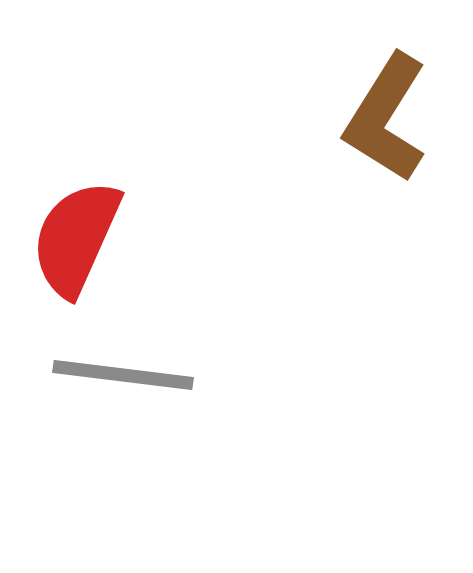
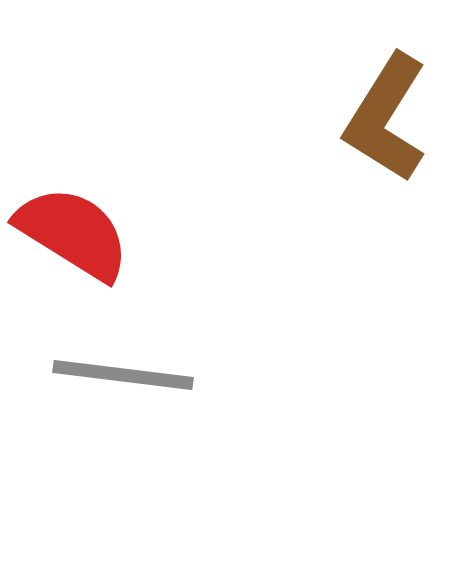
red semicircle: moved 3 px left, 5 px up; rotated 98 degrees clockwise
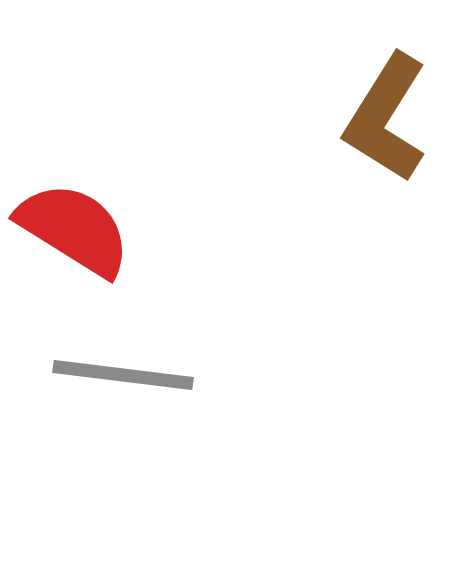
red semicircle: moved 1 px right, 4 px up
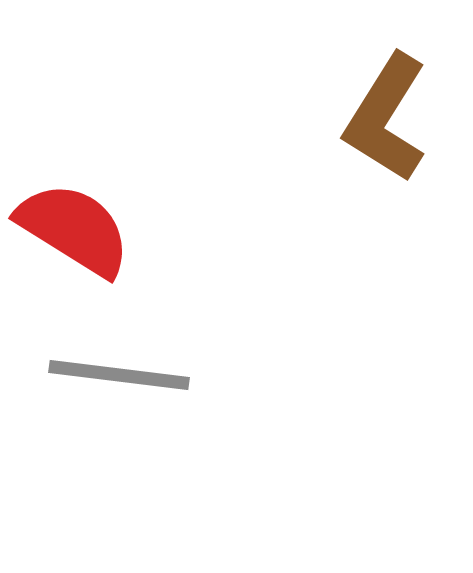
gray line: moved 4 px left
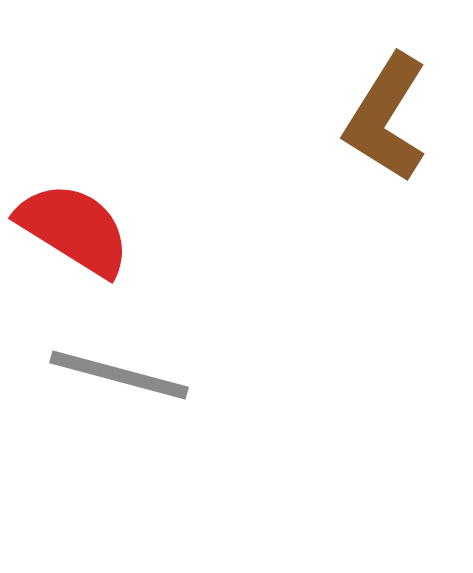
gray line: rotated 8 degrees clockwise
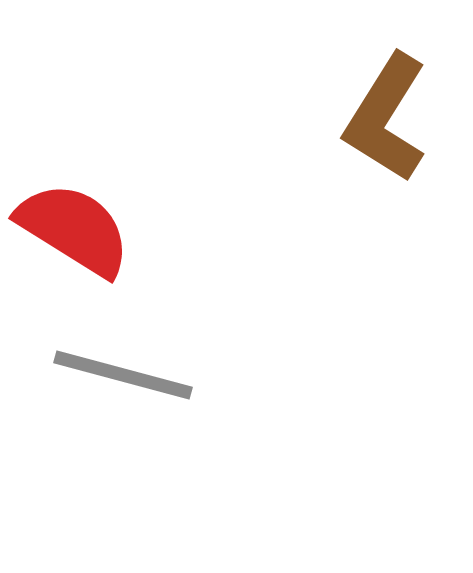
gray line: moved 4 px right
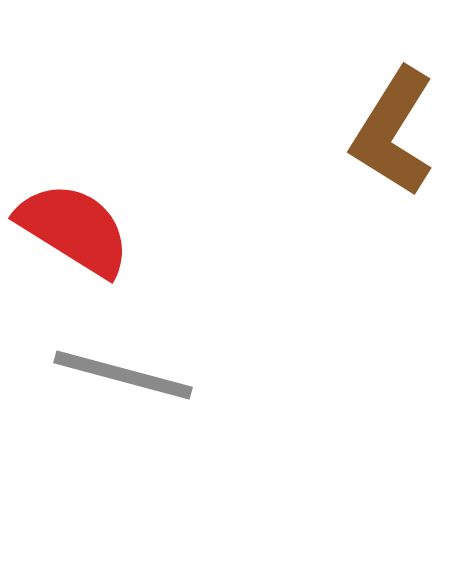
brown L-shape: moved 7 px right, 14 px down
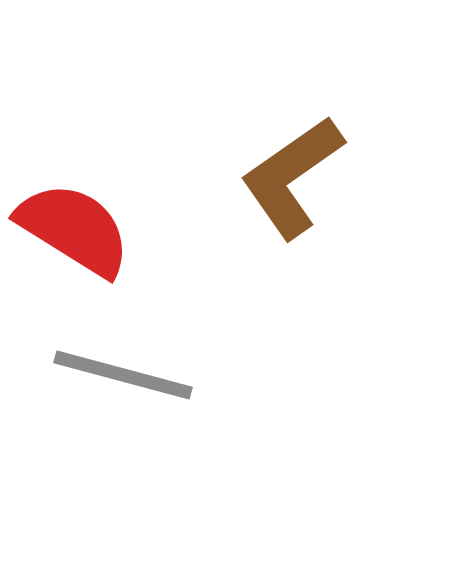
brown L-shape: moved 101 px left, 45 px down; rotated 23 degrees clockwise
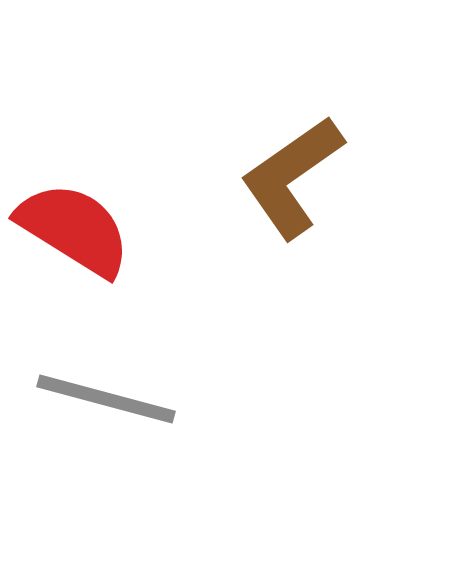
gray line: moved 17 px left, 24 px down
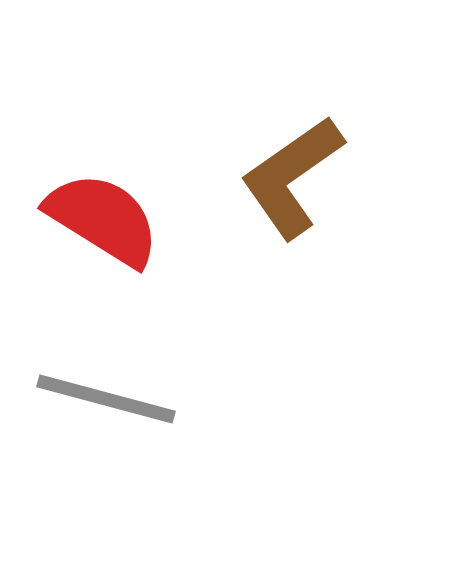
red semicircle: moved 29 px right, 10 px up
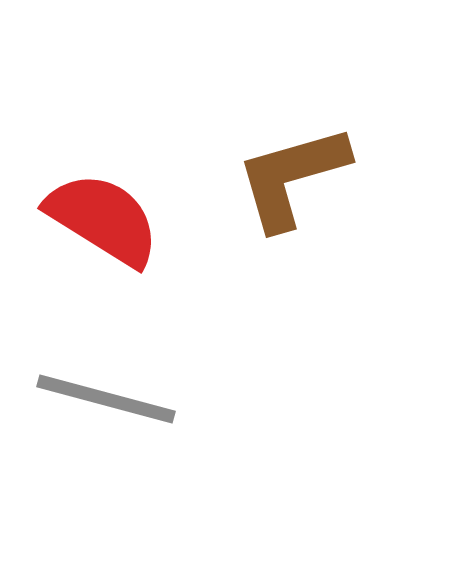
brown L-shape: rotated 19 degrees clockwise
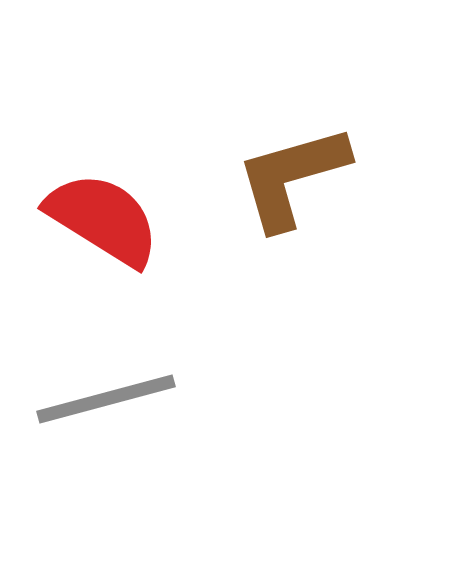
gray line: rotated 30 degrees counterclockwise
